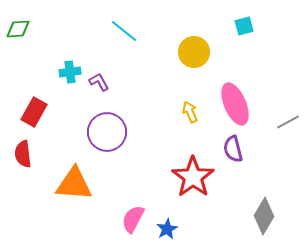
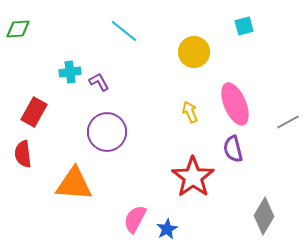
pink semicircle: moved 2 px right
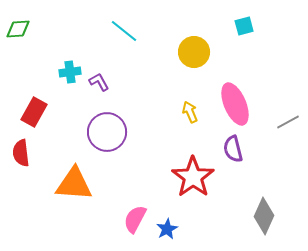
red semicircle: moved 2 px left, 1 px up
gray diamond: rotated 6 degrees counterclockwise
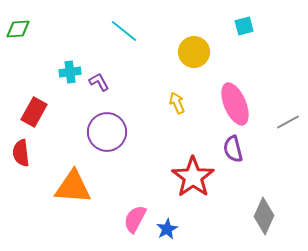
yellow arrow: moved 13 px left, 9 px up
orange triangle: moved 1 px left, 3 px down
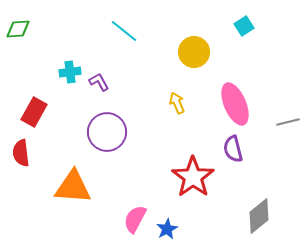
cyan square: rotated 18 degrees counterclockwise
gray line: rotated 15 degrees clockwise
gray diamond: moved 5 px left; rotated 27 degrees clockwise
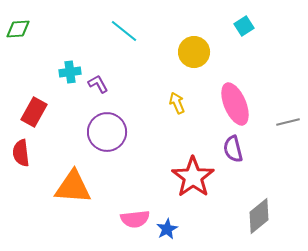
purple L-shape: moved 1 px left, 2 px down
pink semicircle: rotated 124 degrees counterclockwise
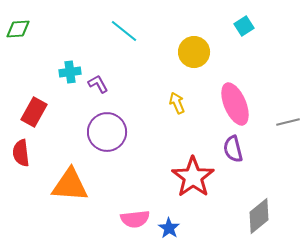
orange triangle: moved 3 px left, 2 px up
blue star: moved 2 px right, 1 px up; rotated 10 degrees counterclockwise
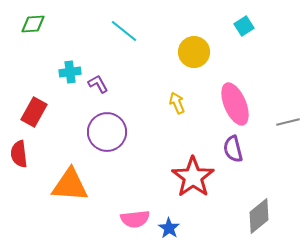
green diamond: moved 15 px right, 5 px up
red semicircle: moved 2 px left, 1 px down
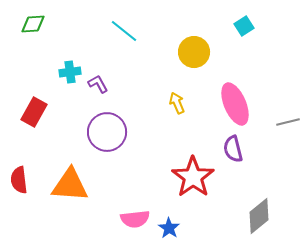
red semicircle: moved 26 px down
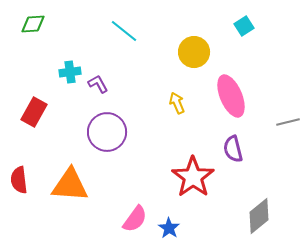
pink ellipse: moved 4 px left, 8 px up
pink semicircle: rotated 48 degrees counterclockwise
